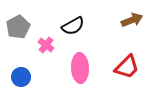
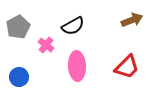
pink ellipse: moved 3 px left, 2 px up
blue circle: moved 2 px left
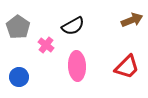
gray pentagon: rotated 10 degrees counterclockwise
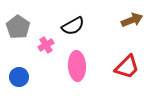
pink cross: rotated 21 degrees clockwise
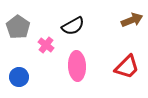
pink cross: rotated 21 degrees counterclockwise
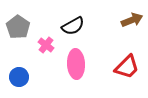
pink ellipse: moved 1 px left, 2 px up
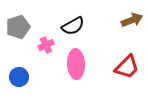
gray pentagon: rotated 20 degrees clockwise
pink cross: rotated 28 degrees clockwise
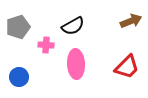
brown arrow: moved 1 px left, 1 px down
pink cross: rotated 28 degrees clockwise
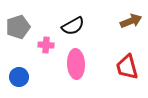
red trapezoid: rotated 120 degrees clockwise
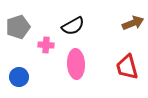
brown arrow: moved 2 px right, 2 px down
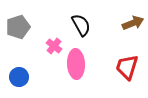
black semicircle: moved 8 px right, 1 px up; rotated 90 degrees counterclockwise
pink cross: moved 8 px right, 1 px down; rotated 35 degrees clockwise
red trapezoid: rotated 32 degrees clockwise
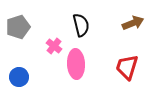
black semicircle: rotated 15 degrees clockwise
